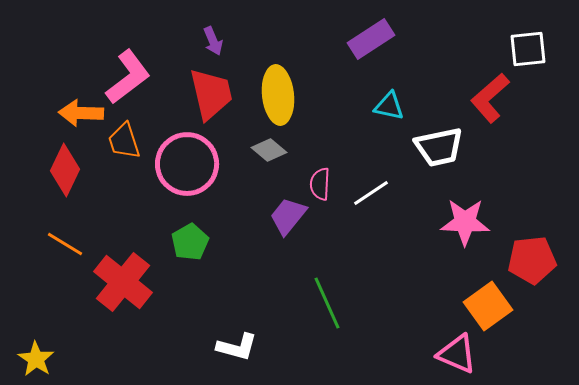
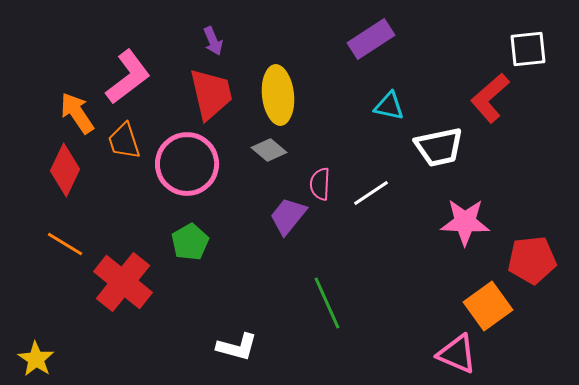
orange arrow: moved 4 px left; rotated 54 degrees clockwise
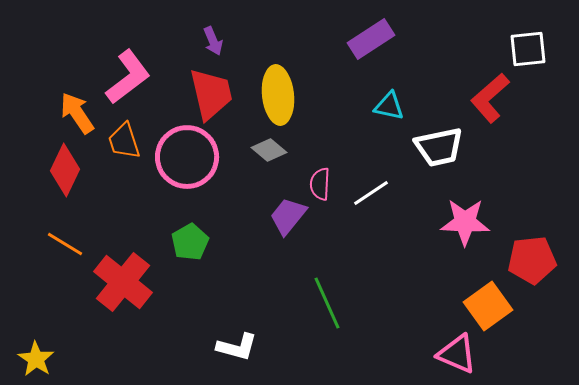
pink circle: moved 7 px up
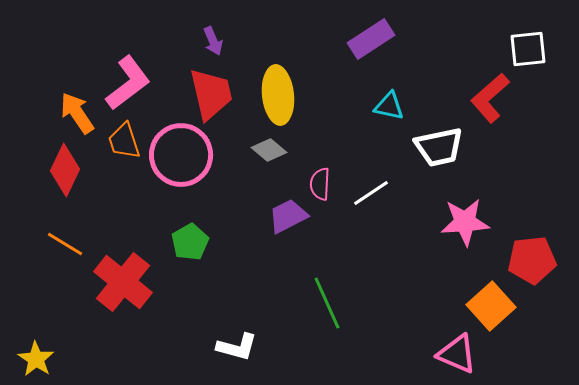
pink L-shape: moved 6 px down
pink circle: moved 6 px left, 2 px up
purple trapezoid: rotated 24 degrees clockwise
pink star: rotated 6 degrees counterclockwise
orange square: moved 3 px right; rotated 6 degrees counterclockwise
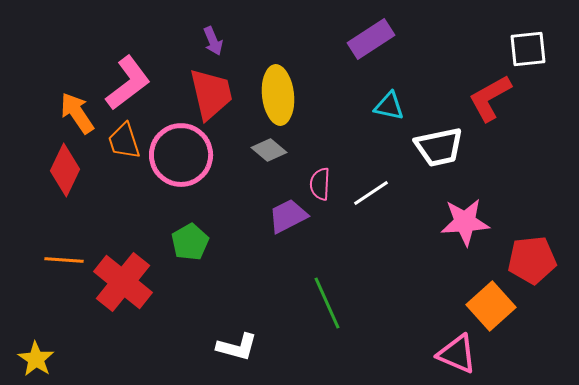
red L-shape: rotated 12 degrees clockwise
orange line: moved 1 px left, 16 px down; rotated 27 degrees counterclockwise
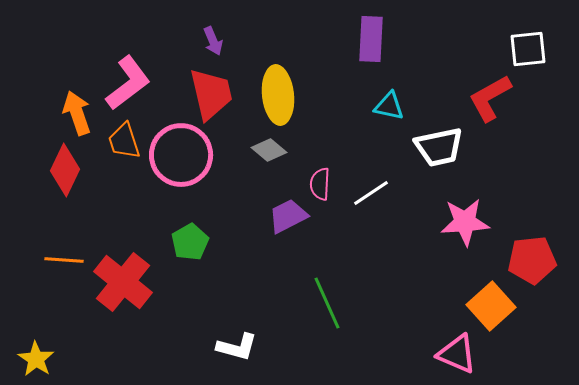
purple rectangle: rotated 54 degrees counterclockwise
orange arrow: rotated 15 degrees clockwise
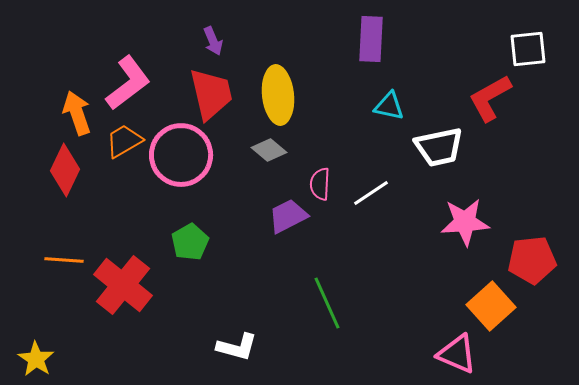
orange trapezoid: rotated 78 degrees clockwise
red cross: moved 3 px down
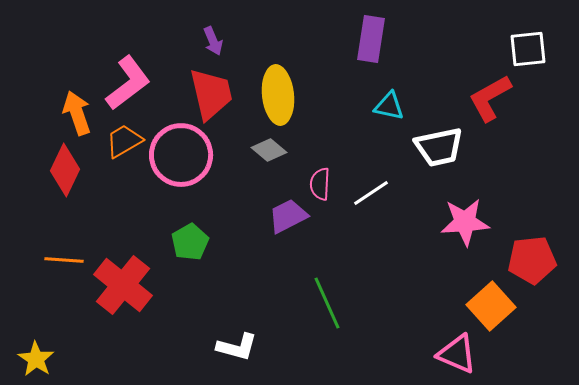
purple rectangle: rotated 6 degrees clockwise
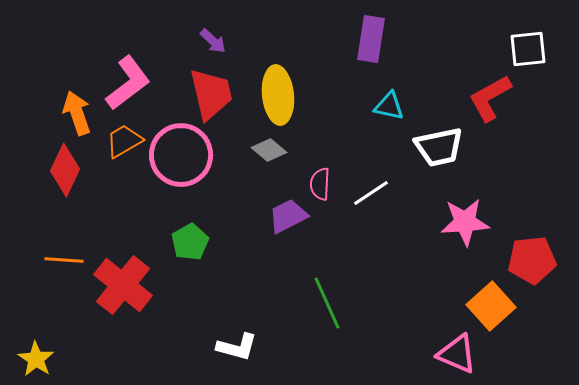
purple arrow: rotated 24 degrees counterclockwise
